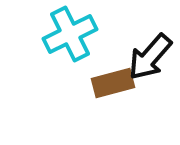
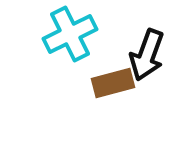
black arrow: moved 3 px left, 2 px up; rotated 21 degrees counterclockwise
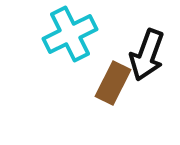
brown rectangle: rotated 48 degrees counterclockwise
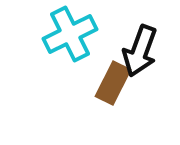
black arrow: moved 7 px left, 4 px up
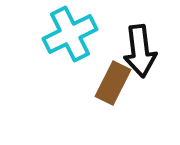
black arrow: rotated 27 degrees counterclockwise
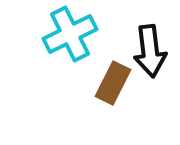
black arrow: moved 10 px right
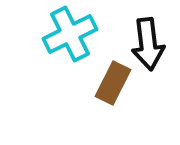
black arrow: moved 2 px left, 7 px up
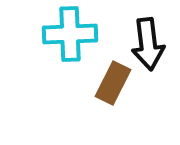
cyan cross: rotated 24 degrees clockwise
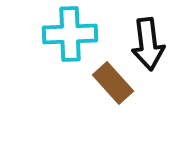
brown rectangle: rotated 69 degrees counterclockwise
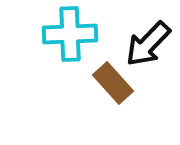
black arrow: rotated 51 degrees clockwise
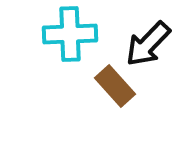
brown rectangle: moved 2 px right, 3 px down
